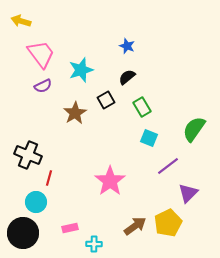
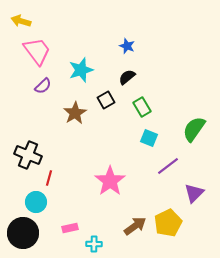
pink trapezoid: moved 4 px left, 3 px up
purple semicircle: rotated 18 degrees counterclockwise
purple triangle: moved 6 px right
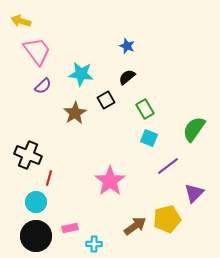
cyan star: moved 4 px down; rotated 25 degrees clockwise
green rectangle: moved 3 px right, 2 px down
yellow pentagon: moved 1 px left, 4 px up; rotated 12 degrees clockwise
black circle: moved 13 px right, 3 px down
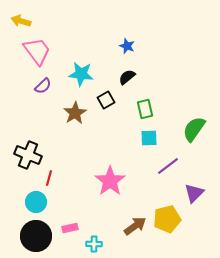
green rectangle: rotated 18 degrees clockwise
cyan square: rotated 24 degrees counterclockwise
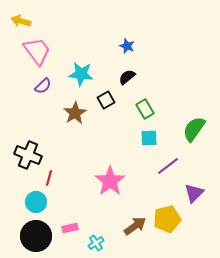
green rectangle: rotated 18 degrees counterclockwise
cyan cross: moved 2 px right, 1 px up; rotated 35 degrees counterclockwise
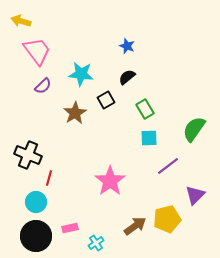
purple triangle: moved 1 px right, 2 px down
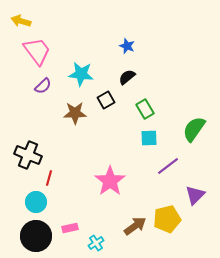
brown star: rotated 30 degrees clockwise
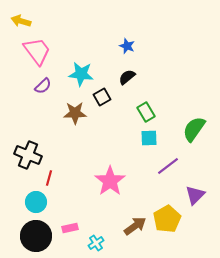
black square: moved 4 px left, 3 px up
green rectangle: moved 1 px right, 3 px down
yellow pentagon: rotated 16 degrees counterclockwise
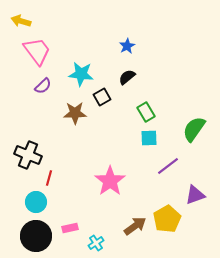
blue star: rotated 21 degrees clockwise
purple triangle: rotated 25 degrees clockwise
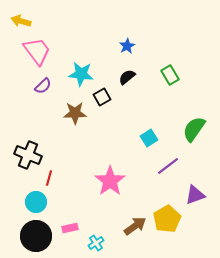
green rectangle: moved 24 px right, 37 px up
cyan square: rotated 30 degrees counterclockwise
